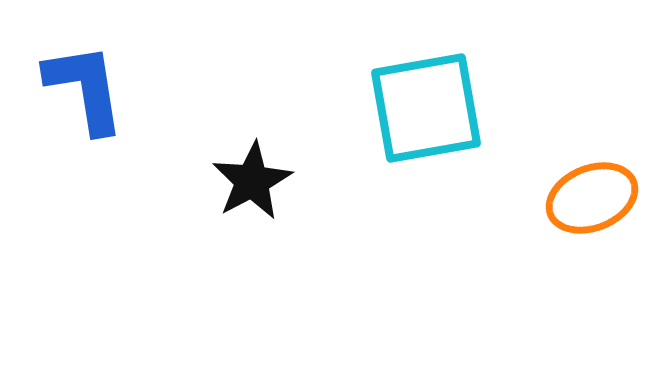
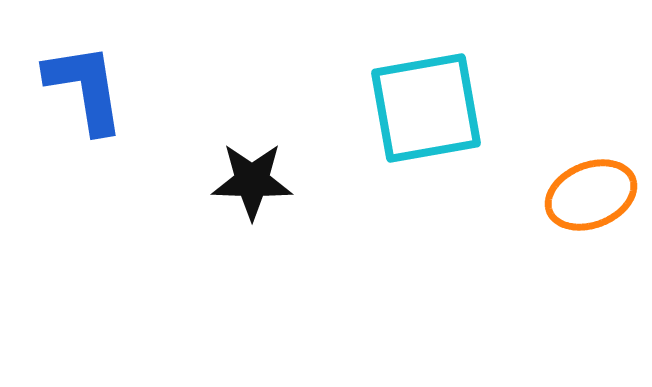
black star: rotated 30 degrees clockwise
orange ellipse: moved 1 px left, 3 px up
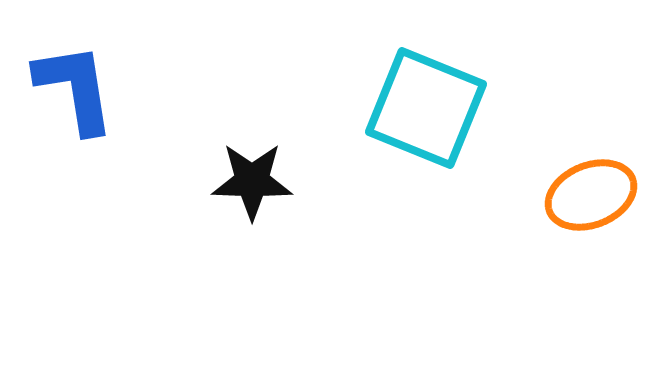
blue L-shape: moved 10 px left
cyan square: rotated 32 degrees clockwise
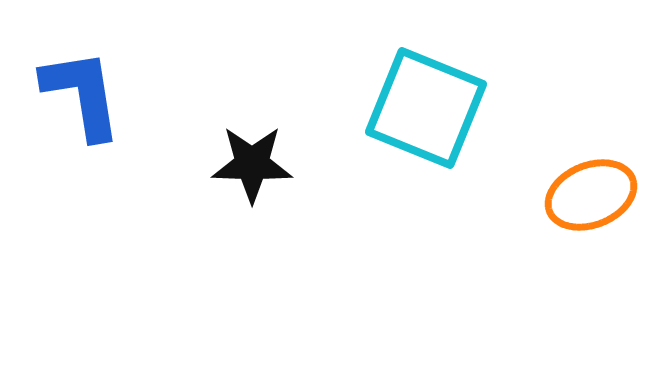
blue L-shape: moved 7 px right, 6 px down
black star: moved 17 px up
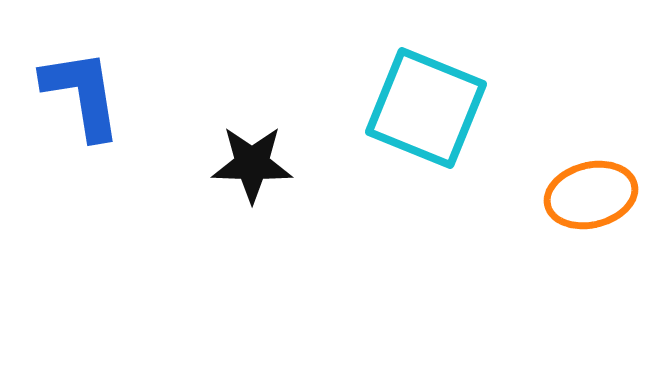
orange ellipse: rotated 8 degrees clockwise
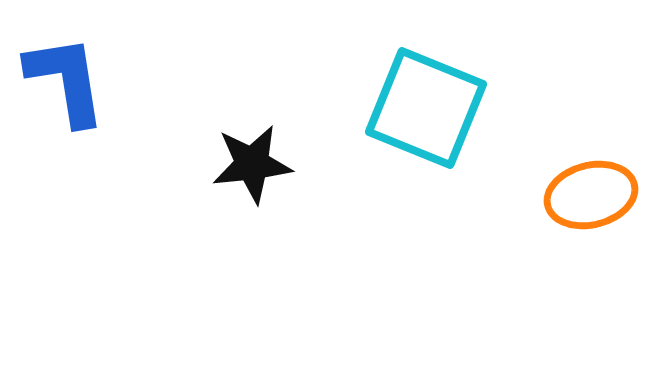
blue L-shape: moved 16 px left, 14 px up
black star: rotated 8 degrees counterclockwise
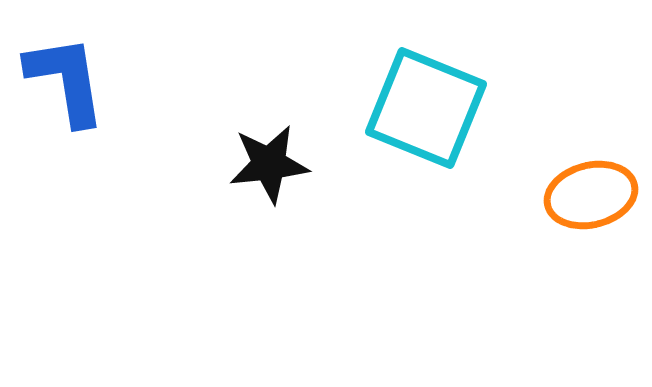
black star: moved 17 px right
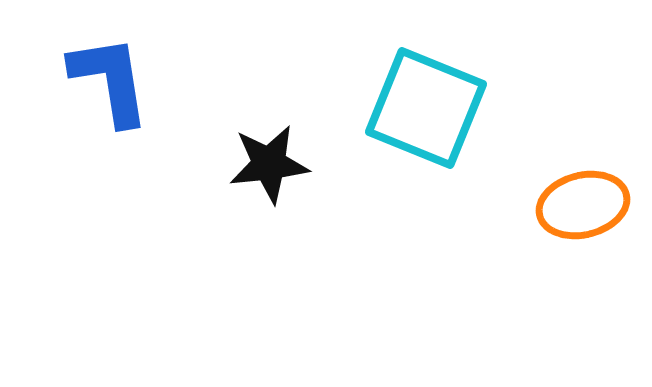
blue L-shape: moved 44 px right
orange ellipse: moved 8 px left, 10 px down
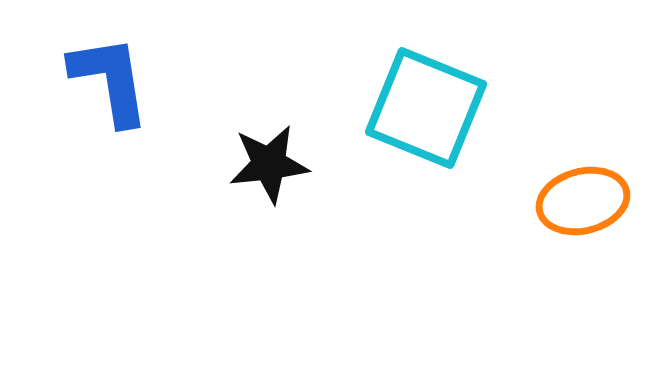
orange ellipse: moved 4 px up
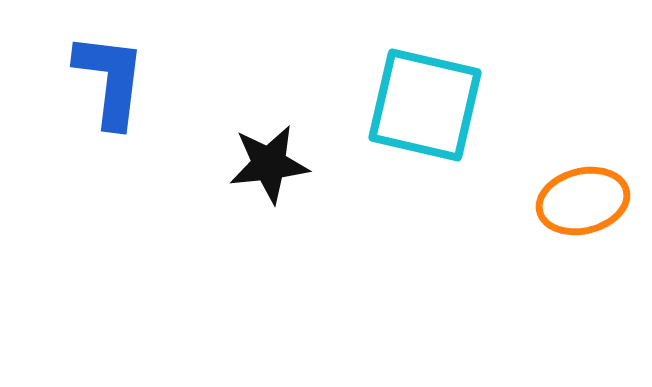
blue L-shape: rotated 16 degrees clockwise
cyan square: moved 1 px left, 3 px up; rotated 9 degrees counterclockwise
